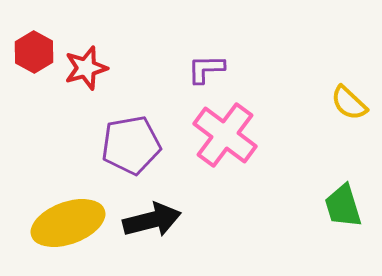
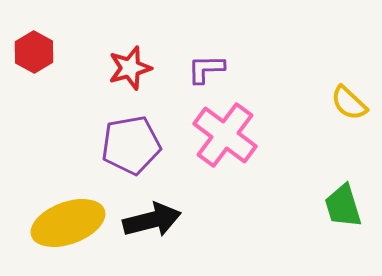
red star: moved 44 px right
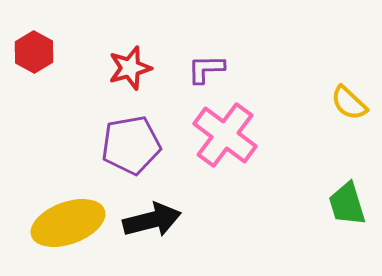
green trapezoid: moved 4 px right, 2 px up
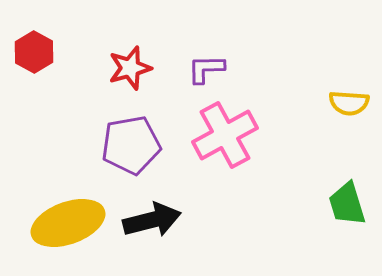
yellow semicircle: rotated 39 degrees counterclockwise
pink cross: rotated 24 degrees clockwise
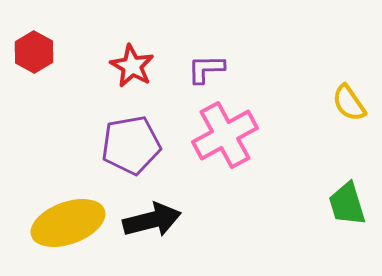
red star: moved 2 px right, 2 px up; rotated 27 degrees counterclockwise
yellow semicircle: rotated 51 degrees clockwise
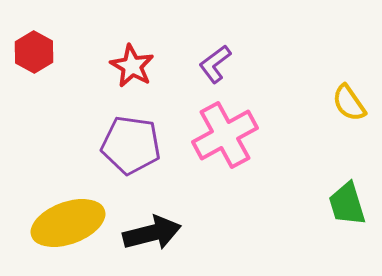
purple L-shape: moved 9 px right, 5 px up; rotated 36 degrees counterclockwise
purple pentagon: rotated 18 degrees clockwise
black arrow: moved 13 px down
